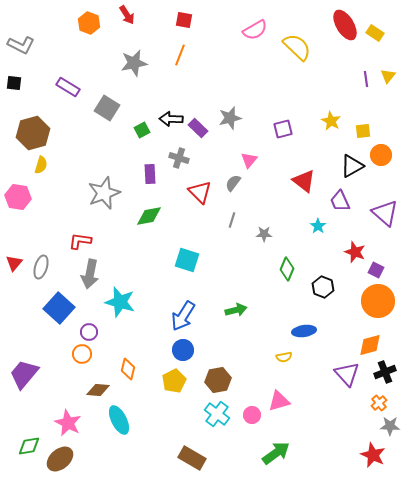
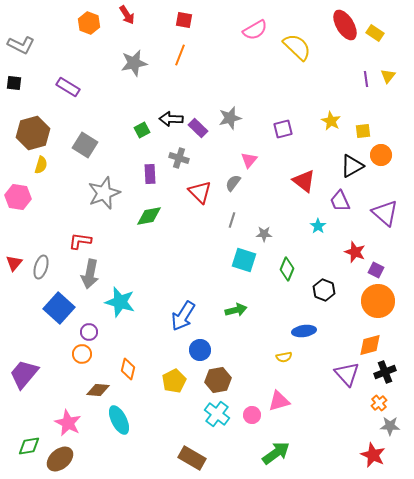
gray square at (107, 108): moved 22 px left, 37 px down
cyan square at (187, 260): moved 57 px right
black hexagon at (323, 287): moved 1 px right, 3 px down
blue circle at (183, 350): moved 17 px right
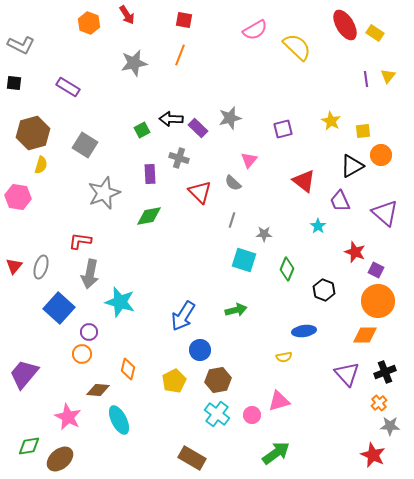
gray semicircle at (233, 183): rotated 84 degrees counterclockwise
red triangle at (14, 263): moved 3 px down
orange diamond at (370, 345): moved 5 px left, 10 px up; rotated 15 degrees clockwise
pink star at (68, 423): moved 6 px up
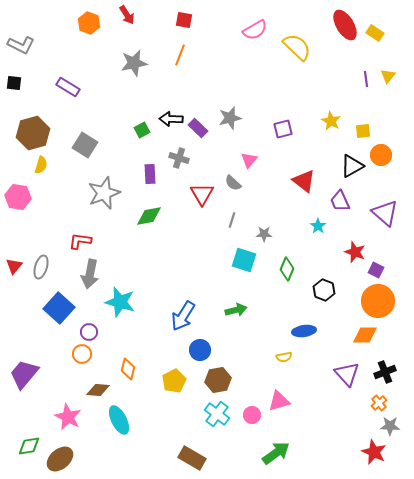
red triangle at (200, 192): moved 2 px right, 2 px down; rotated 15 degrees clockwise
red star at (373, 455): moved 1 px right, 3 px up
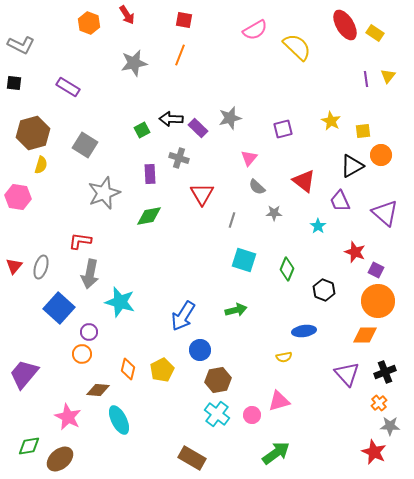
pink triangle at (249, 160): moved 2 px up
gray semicircle at (233, 183): moved 24 px right, 4 px down
gray star at (264, 234): moved 10 px right, 21 px up
yellow pentagon at (174, 381): moved 12 px left, 11 px up
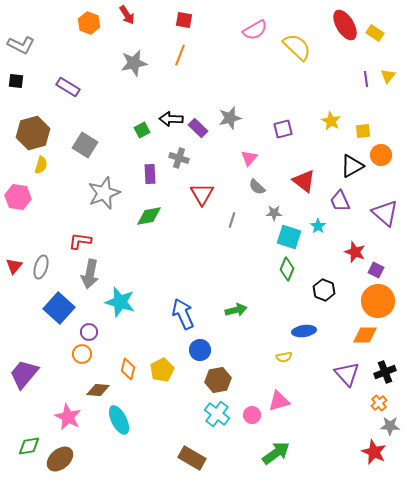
black square at (14, 83): moved 2 px right, 2 px up
cyan square at (244, 260): moved 45 px right, 23 px up
blue arrow at (183, 316): moved 2 px up; rotated 124 degrees clockwise
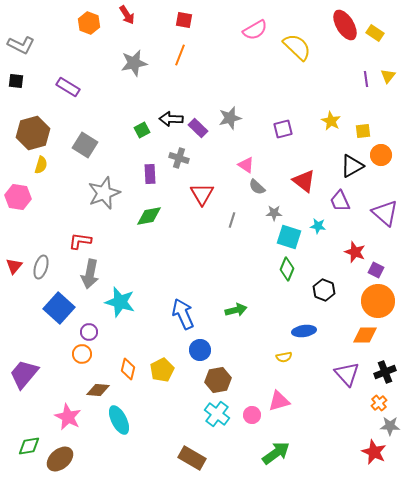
pink triangle at (249, 158): moved 3 px left, 7 px down; rotated 36 degrees counterclockwise
cyan star at (318, 226): rotated 28 degrees counterclockwise
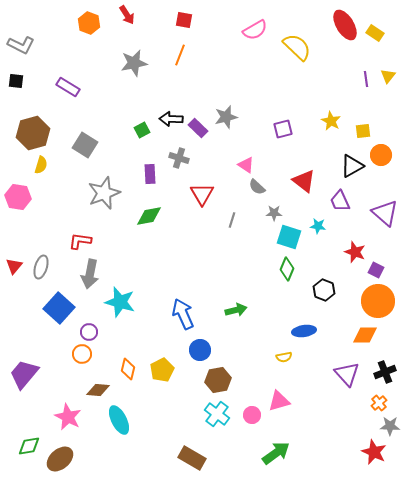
gray star at (230, 118): moved 4 px left, 1 px up
